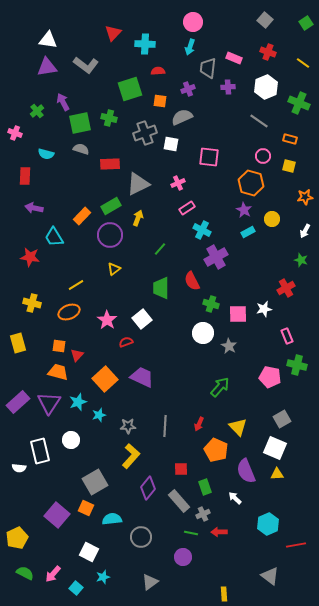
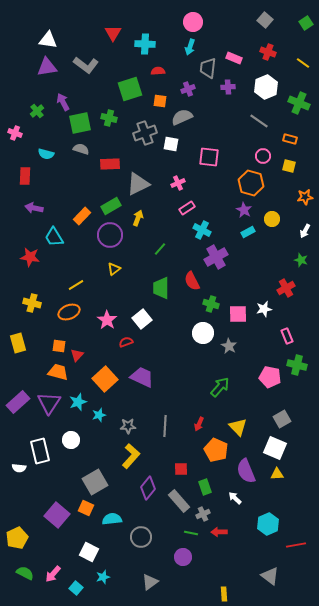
red triangle at (113, 33): rotated 12 degrees counterclockwise
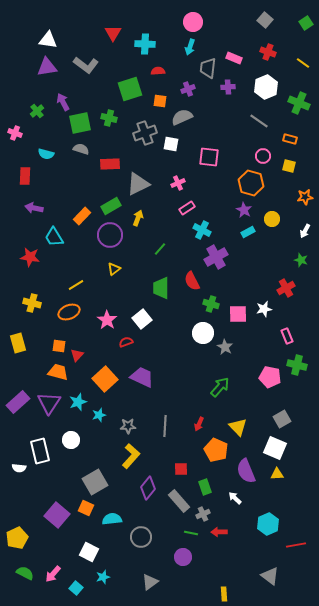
gray star at (229, 346): moved 4 px left, 1 px down
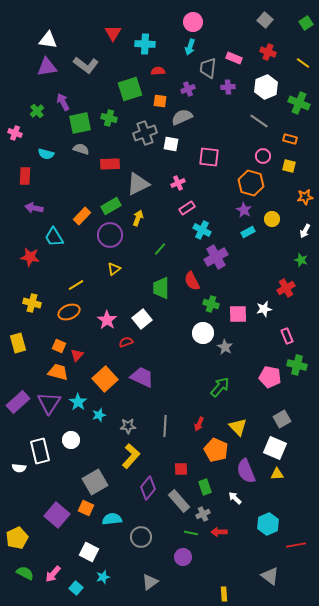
orange square at (59, 346): rotated 16 degrees clockwise
cyan star at (78, 402): rotated 18 degrees counterclockwise
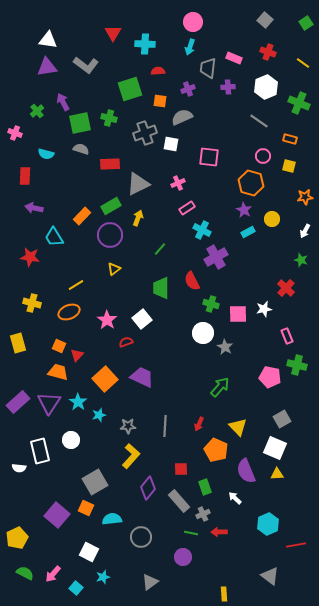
red cross at (286, 288): rotated 18 degrees counterclockwise
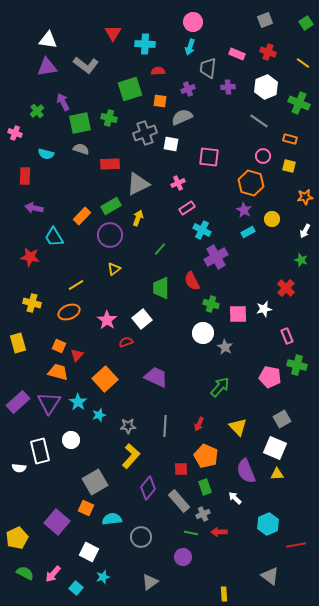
gray square at (265, 20): rotated 28 degrees clockwise
pink rectangle at (234, 58): moved 3 px right, 4 px up
purple trapezoid at (142, 377): moved 14 px right
orange pentagon at (216, 450): moved 10 px left, 6 px down
purple square at (57, 515): moved 7 px down
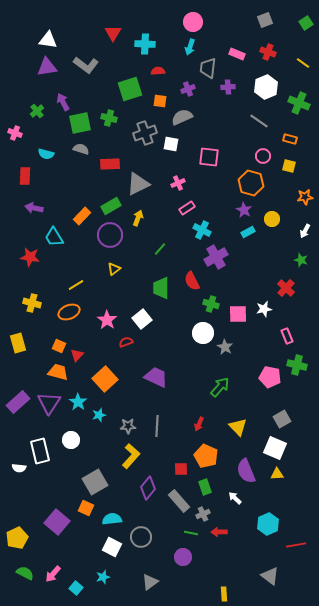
gray line at (165, 426): moved 8 px left
white square at (89, 552): moved 23 px right, 5 px up
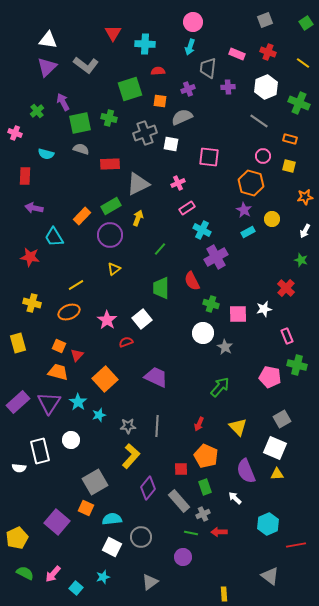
purple triangle at (47, 67): rotated 35 degrees counterclockwise
